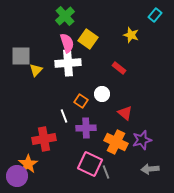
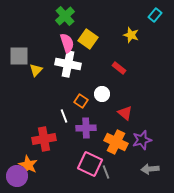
gray square: moved 2 px left
white cross: moved 1 px down; rotated 15 degrees clockwise
orange star: moved 1 px down; rotated 12 degrees counterclockwise
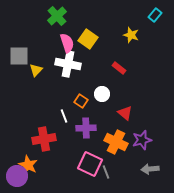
green cross: moved 8 px left
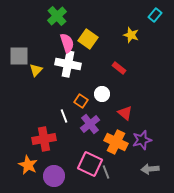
purple cross: moved 4 px right, 4 px up; rotated 36 degrees counterclockwise
purple circle: moved 37 px right
